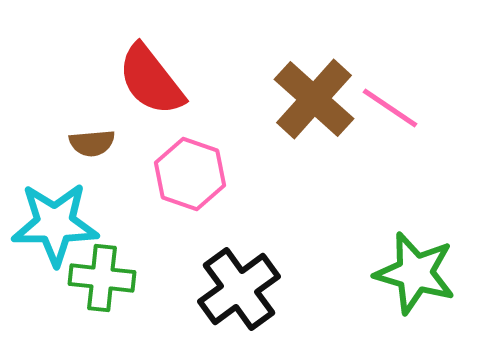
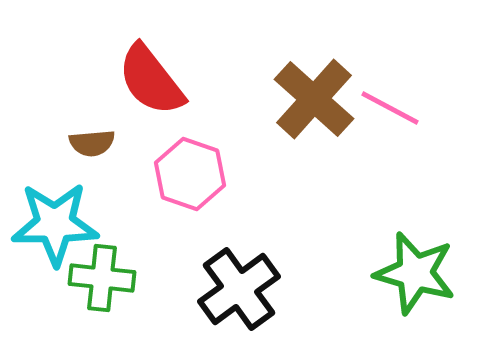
pink line: rotated 6 degrees counterclockwise
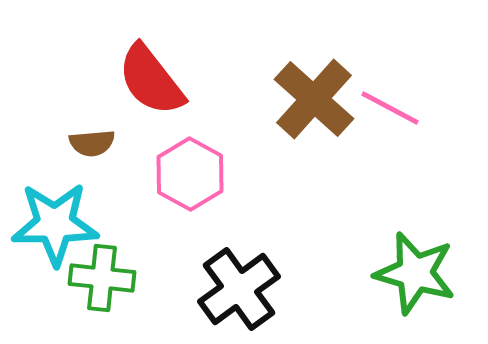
pink hexagon: rotated 10 degrees clockwise
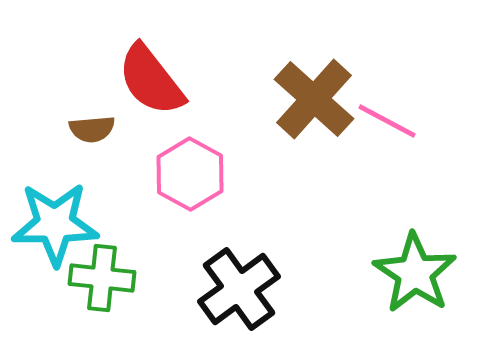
pink line: moved 3 px left, 13 px down
brown semicircle: moved 14 px up
green star: rotated 18 degrees clockwise
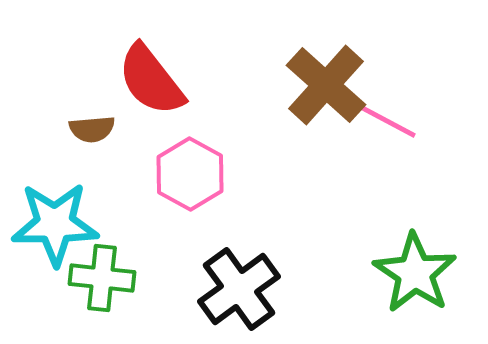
brown cross: moved 12 px right, 14 px up
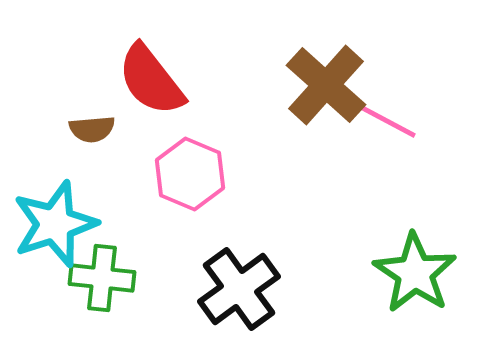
pink hexagon: rotated 6 degrees counterclockwise
cyan star: rotated 18 degrees counterclockwise
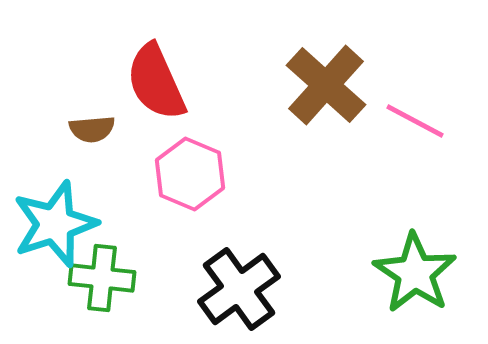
red semicircle: moved 5 px right, 2 px down; rotated 14 degrees clockwise
pink line: moved 28 px right
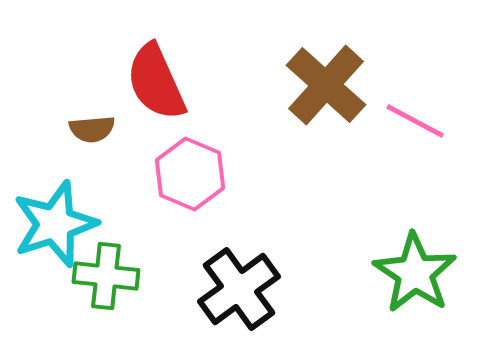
green cross: moved 4 px right, 2 px up
